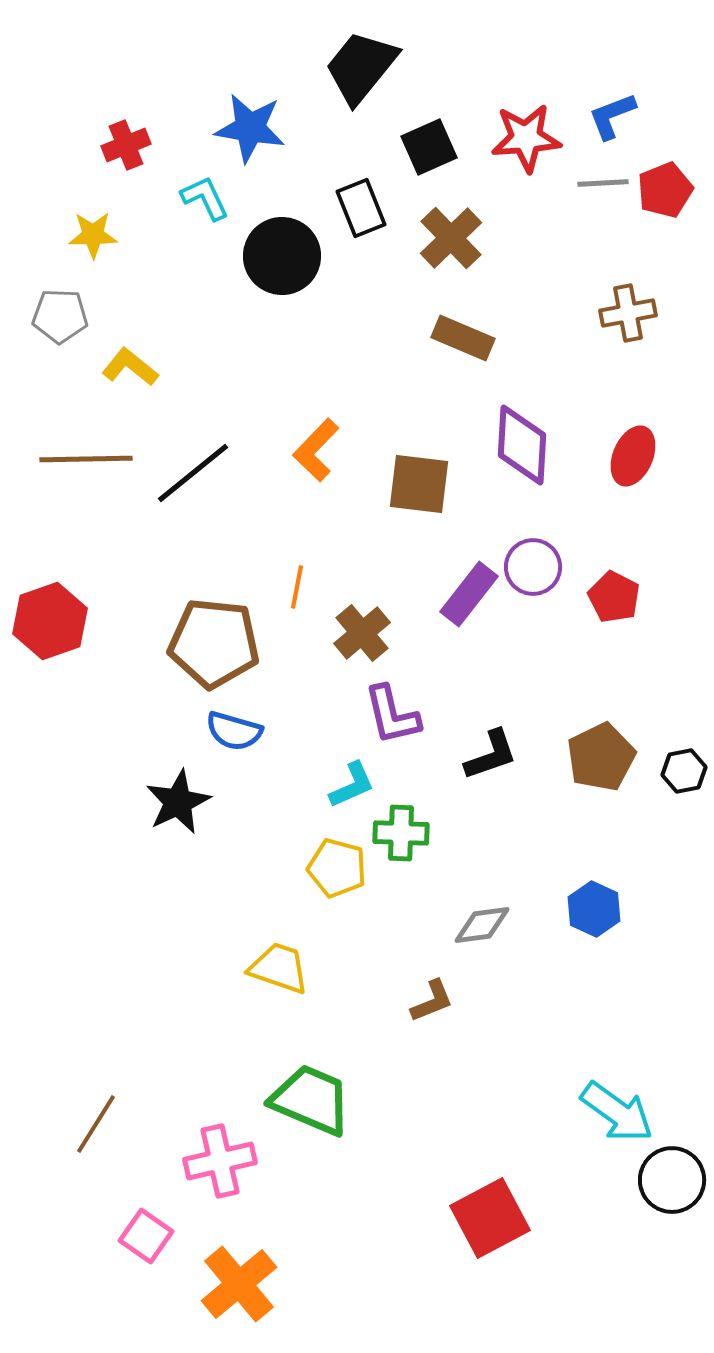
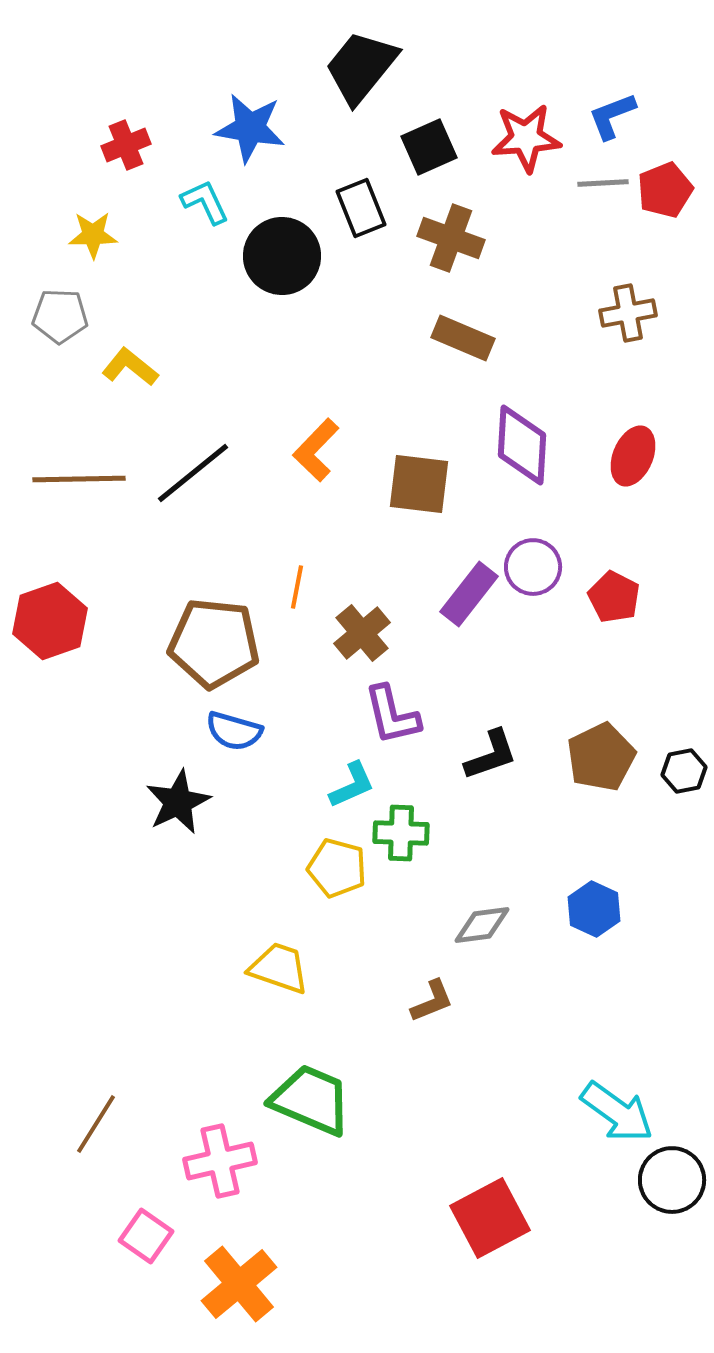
cyan L-shape at (205, 198): moved 4 px down
brown cross at (451, 238): rotated 26 degrees counterclockwise
brown line at (86, 459): moved 7 px left, 20 px down
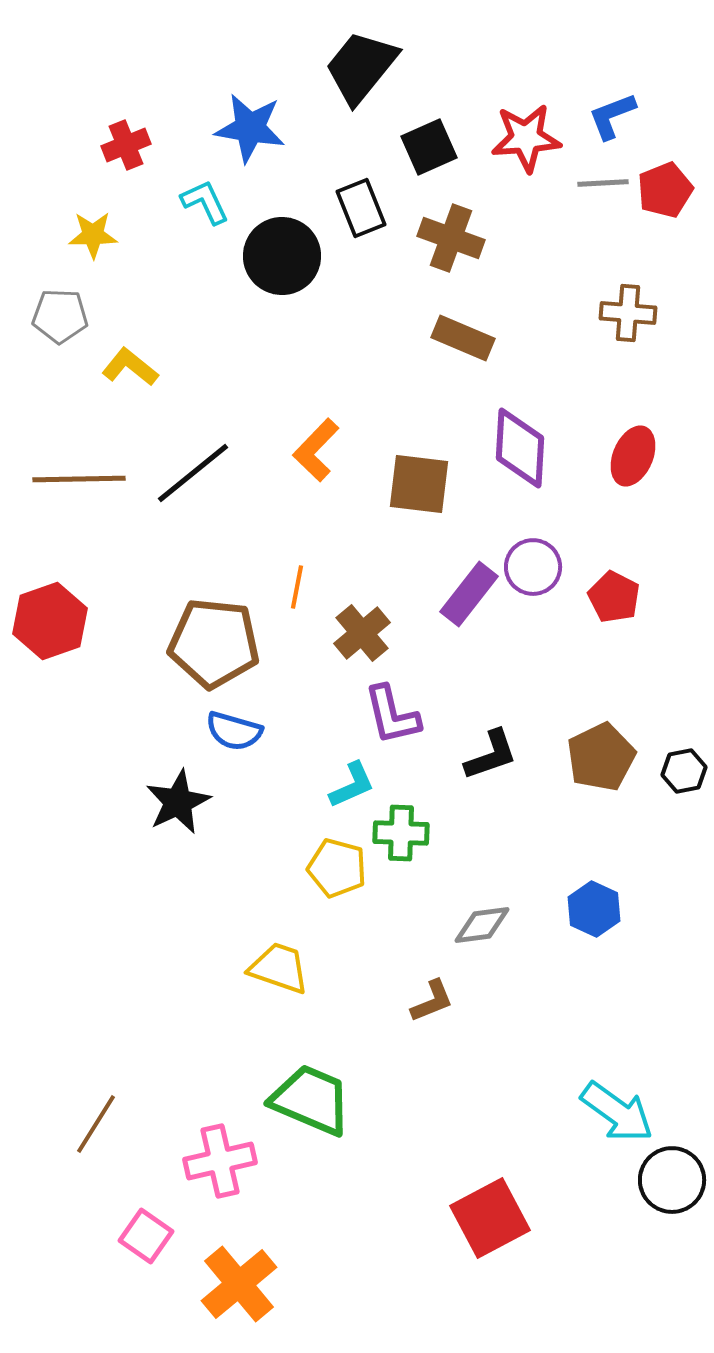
brown cross at (628, 313): rotated 16 degrees clockwise
purple diamond at (522, 445): moved 2 px left, 3 px down
